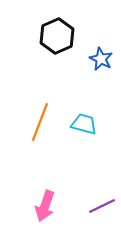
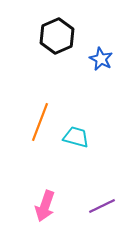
cyan trapezoid: moved 8 px left, 13 px down
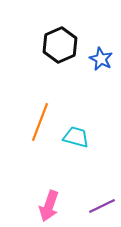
black hexagon: moved 3 px right, 9 px down
pink arrow: moved 4 px right
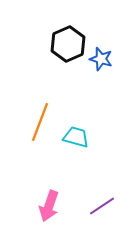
black hexagon: moved 8 px right, 1 px up
blue star: rotated 10 degrees counterclockwise
purple line: rotated 8 degrees counterclockwise
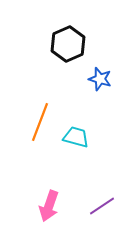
blue star: moved 1 px left, 20 px down
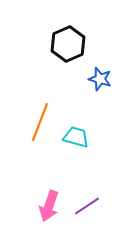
purple line: moved 15 px left
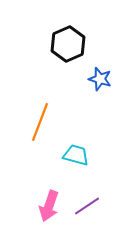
cyan trapezoid: moved 18 px down
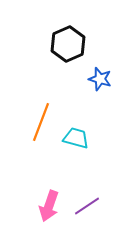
orange line: moved 1 px right
cyan trapezoid: moved 17 px up
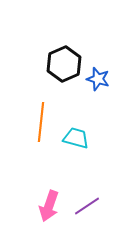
black hexagon: moved 4 px left, 20 px down
blue star: moved 2 px left
orange line: rotated 15 degrees counterclockwise
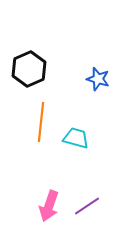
black hexagon: moved 35 px left, 5 px down
